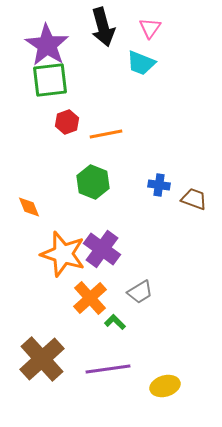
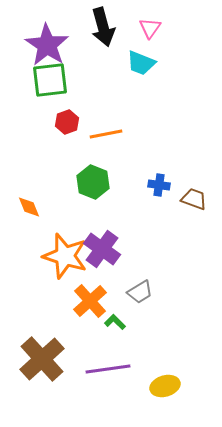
orange star: moved 2 px right, 2 px down
orange cross: moved 3 px down
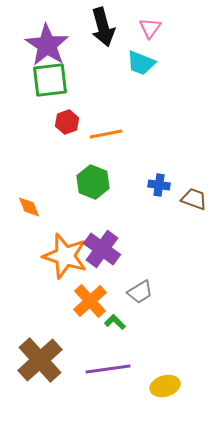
brown cross: moved 2 px left, 1 px down
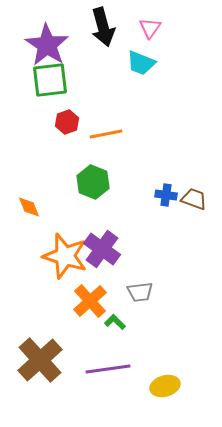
blue cross: moved 7 px right, 10 px down
gray trapezoid: rotated 24 degrees clockwise
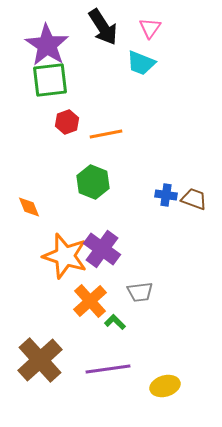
black arrow: rotated 18 degrees counterclockwise
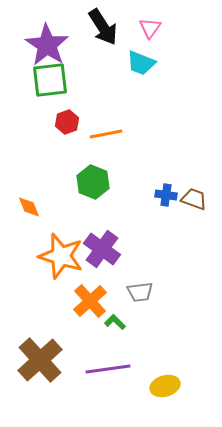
orange star: moved 4 px left
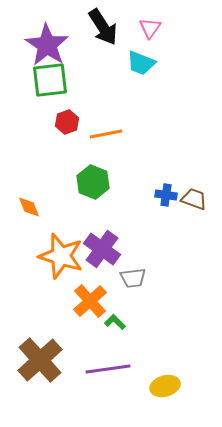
gray trapezoid: moved 7 px left, 14 px up
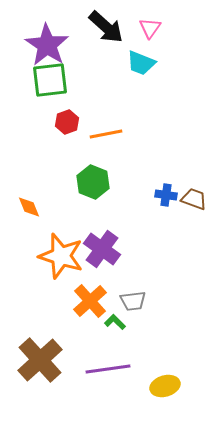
black arrow: moved 3 px right; rotated 15 degrees counterclockwise
gray trapezoid: moved 23 px down
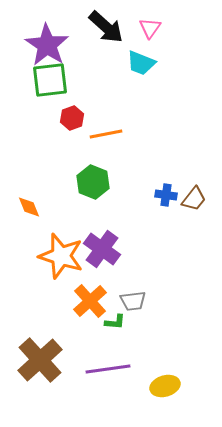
red hexagon: moved 5 px right, 4 px up
brown trapezoid: rotated 108 degrees clockwise
green L-shape: rotated 140 degrees clockwise
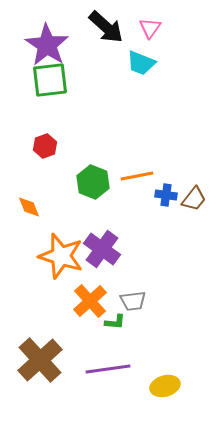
red hexagon: moved 27 px left, 28 px down
orange line: moved 31 px right, 42 px down
